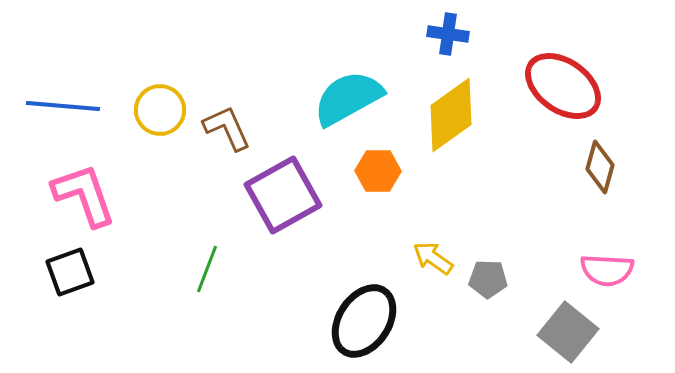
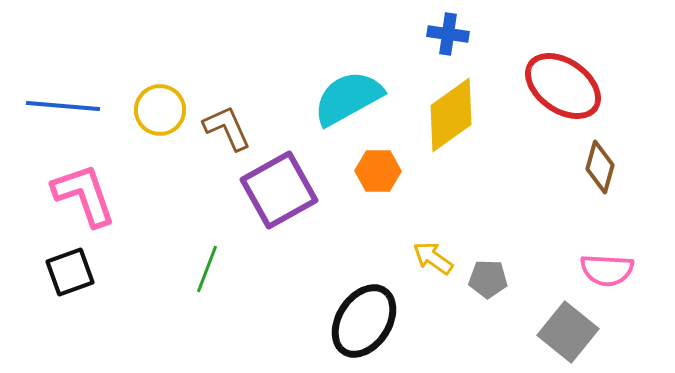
purple square: moved 4 px left, 5 px up
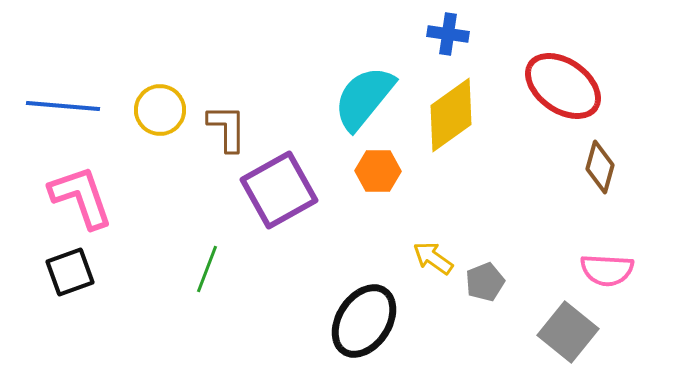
cyan semicircle: moved 16 px right; rotated 22 degrees counterclockwise
brown L-shape: rotated 24 degrees clockwise
pink L-shape: moved 3 px left, 2 px down
gray pentagon: moved 3 px left, 3 px down; rotated 24 degrees counterclockwise
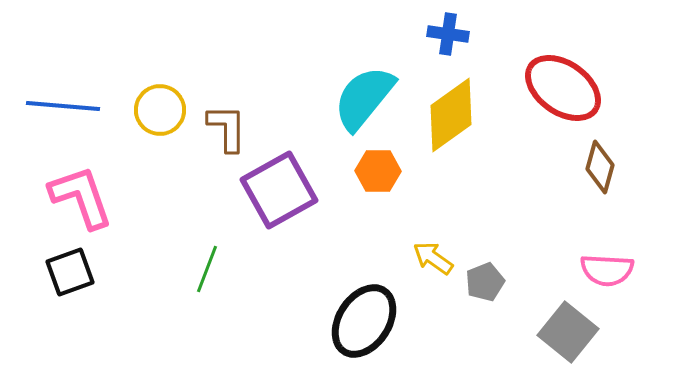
red ellipse: moved 2 px down
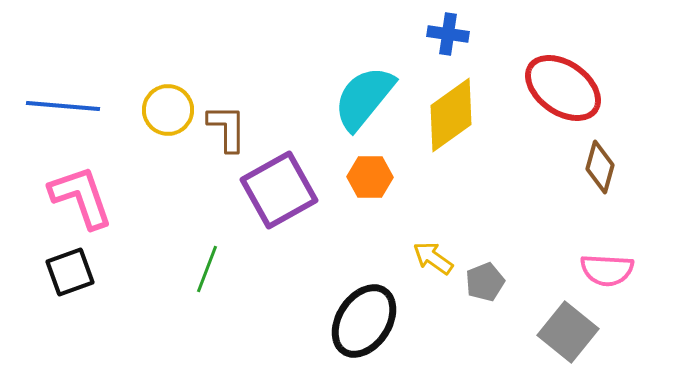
yellow circle: moved 8 px right
orange hexagon: moved 8 px left, 6 px down
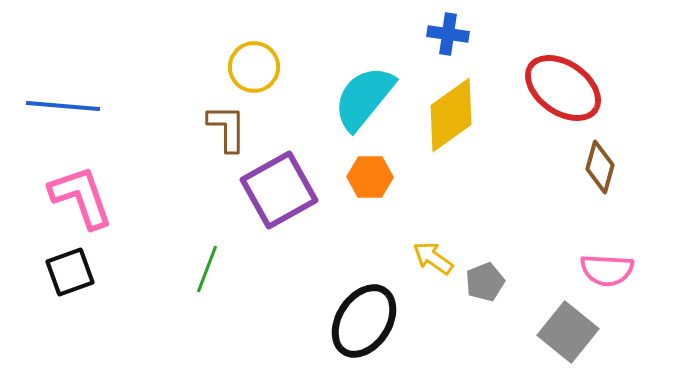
yellow circle: moved 86 px right, 43 px up
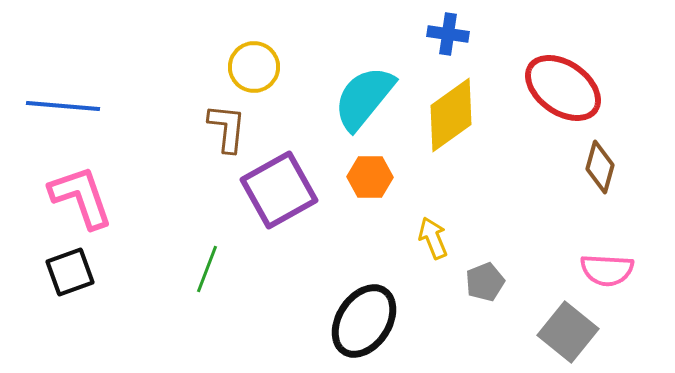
brown L-shape: rotated 6 degrees clockwise
yellow arrow: moved 20 px up; rotated 33 degrees clockwise
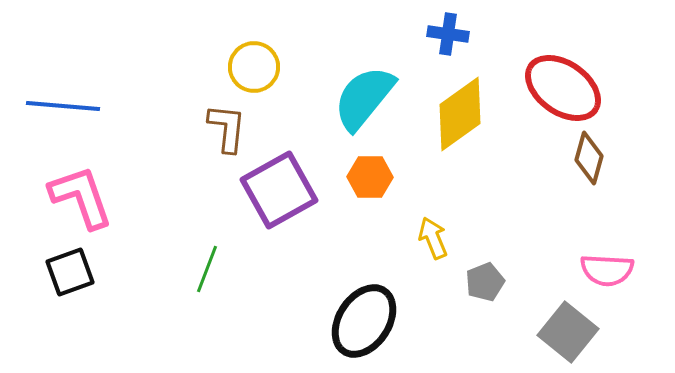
yellow diamond: moved 9 px right, 1 px up
brown diamond: moved 11 px left, 9 px up
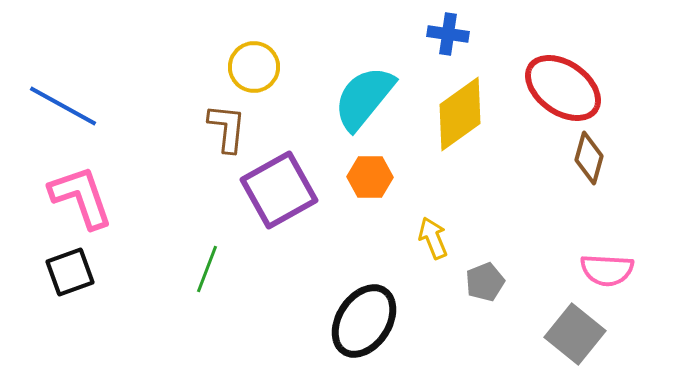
blue line: rotated 24 degrees clockwise
gray square: moved 7 px right, 2 px down
